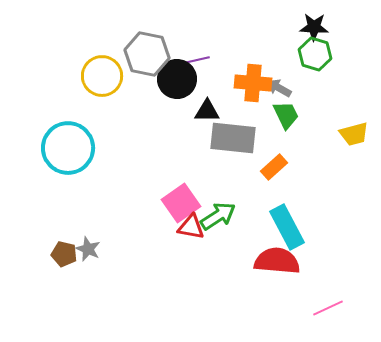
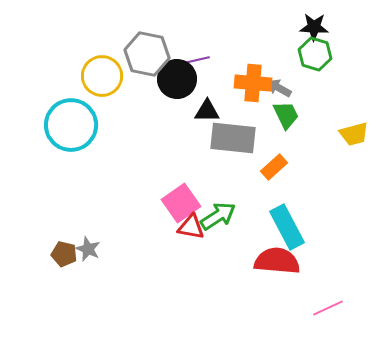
cyan circle: moved 3 px right, 23 px up
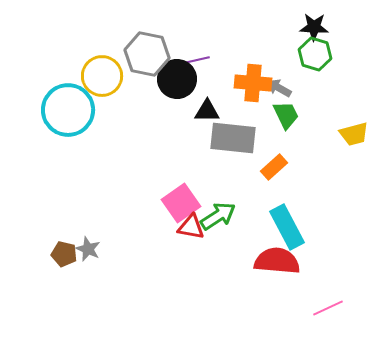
cyan circle: moved 3 px left, 15 px up
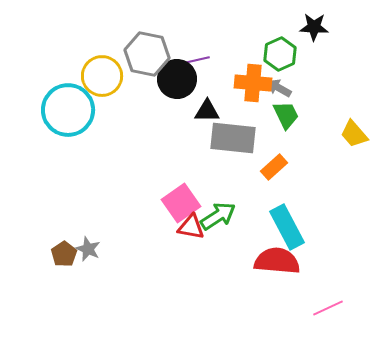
green hexagon: moved 35 px left; rotated 20 degrees clockwise
yellow trapezoid: rotated 64 degrees clockwise
brown pentagon: rotated 25 degrees clockwise
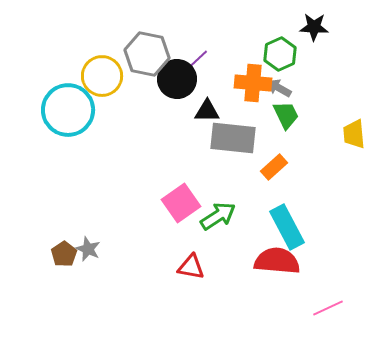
purple line: rotated 30 degrees counterclockwise
yellow trapezoid: rotated 36 degrees clockwise
red triangle: moved 40 px down
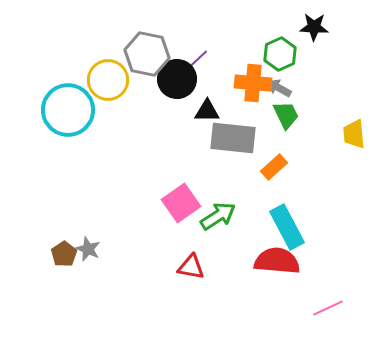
yellow circle: moved 6 px right, 4 px down
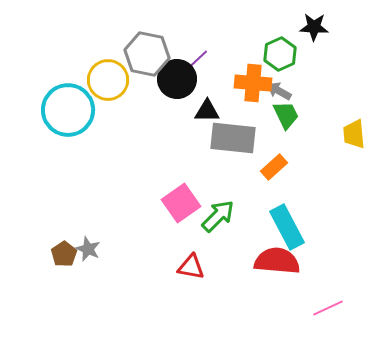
gray arrow: moved 3 px down
green arrow: rotated 12 degrees counterclockwise
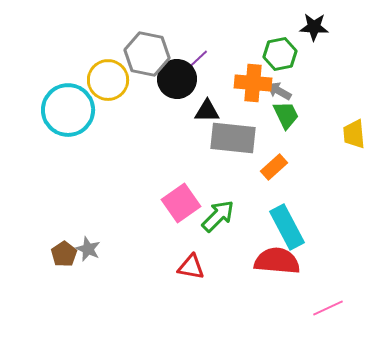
green hexagon: rotated 12 degrees clockwise
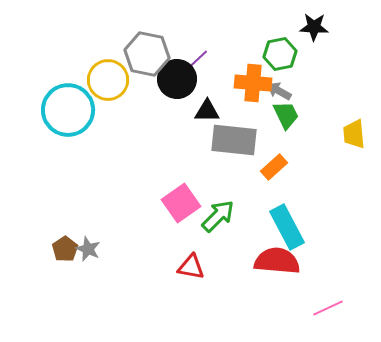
gray rectangle: moved 1 px right, 2 px down
brown pentagon: moved 1 px right, 5 px up
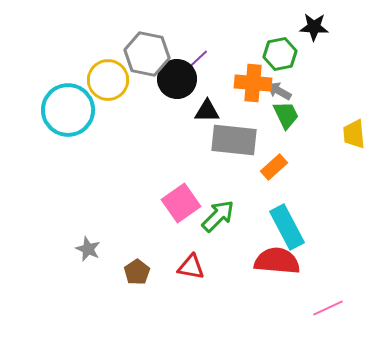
brown pentagon: moved 72 px right, 23 px down
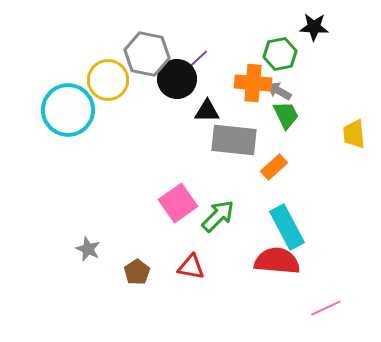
pink square: moved 3 px left
pink line: moved 2 px left
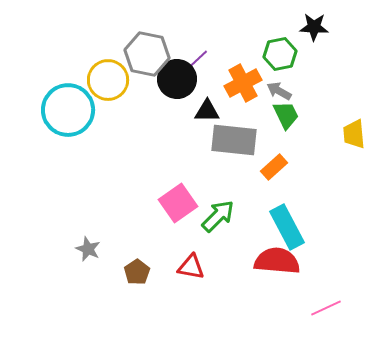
orange cross: moved 10 px left; rotated 33 degrees counterclockwise
